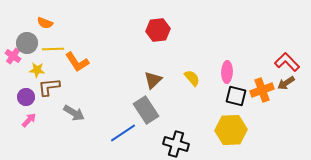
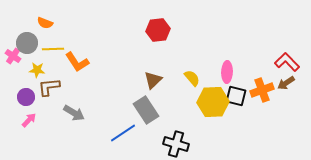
yellow hexagon: moved 18 px left, 28 px up
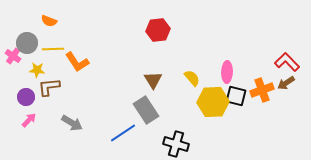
orange semicircle: moved 4 px right, 2 px up
brown triangle: rotated 18 degrees counterclockwise
gray arrow: moved 2 px left, 10 px down
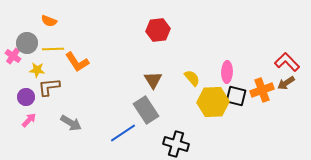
gray arrow: moved 1 px left
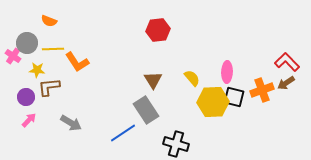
black square: moved 2 px left, 1 px down
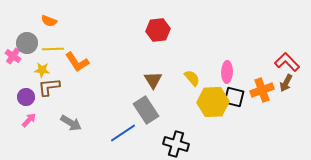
yellow star: moved 5 px right
brown arrow: rotated 30 degrees counterclockwise
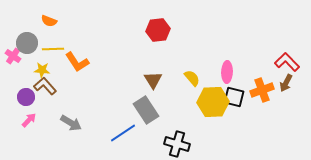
brown L-shape: moved 4 px left, 1 px up; rotated 55 degrees clockwise
black cross: moved 1 px right
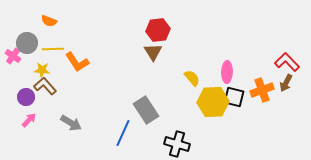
brown triangle: moved 28 px up
blue line: rotated 32 degrees counterclockwise
